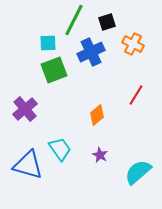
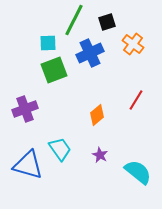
orange cross: rotated 10 degrees clockwise
blue cross: moved 1 px left, 1 px down
red line: moved 5 px down
purple cross: rotated 20 degrees clockwise
cyan semicircle: rotated 80 degrees clockwise
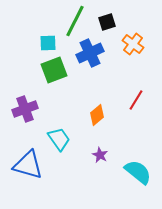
green line: moved 1 px right, 1 px down
cyan trapezoid: moved 1 px left, 10 px up
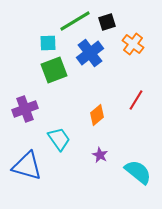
green line: rotated 32 degrees clockwise
blue cross: rotated 12 degrees counterclockwise
blue triangle: moved 1 px left, 1 px down
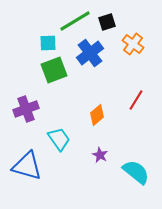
purple cross: moved 1 px right
cyan semicircle: moved 2 px left
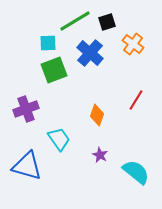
blue cross: rotated 12 degrees counterclockwise
orange diamond: rotated 30 degrees counterclockwise
